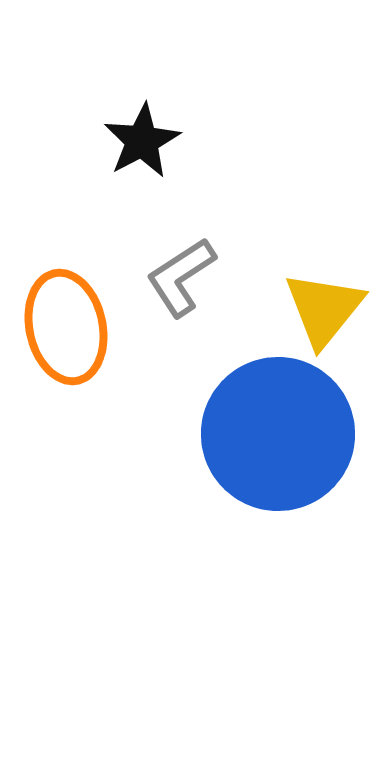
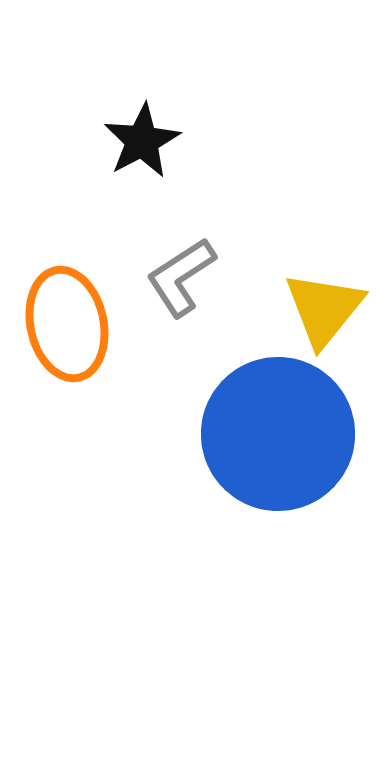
orange ellipse: moved 1 px right, 3 px up
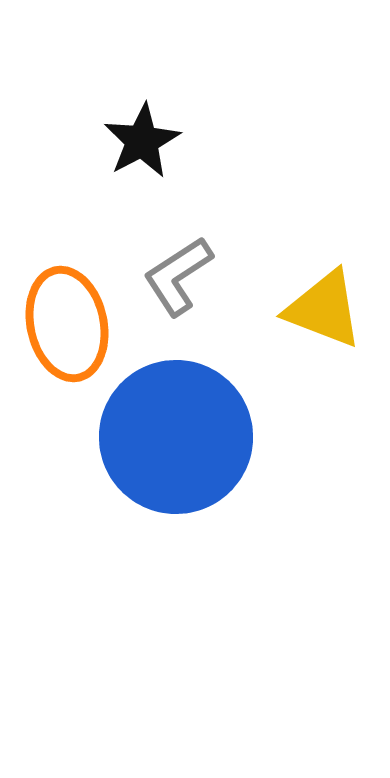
gray L-shape: moved 3 px left, 1 px up
yellow triangle: rotated 48 degrees counterclockwise
blue circle: moved 102 px left, 3 px down
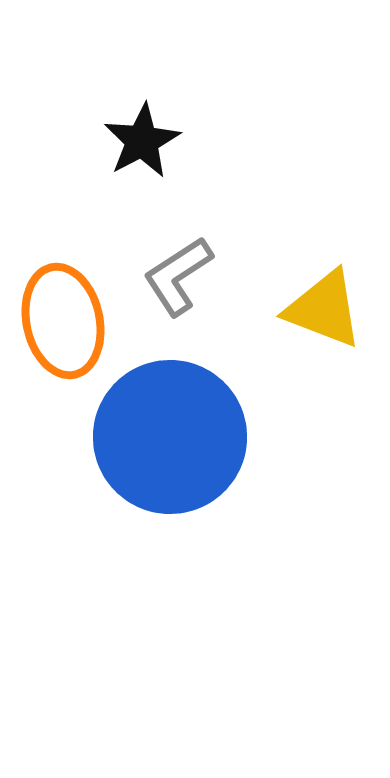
orange ellipse: moved 4 px left, 3 px up
blue circle: moved 6 px left
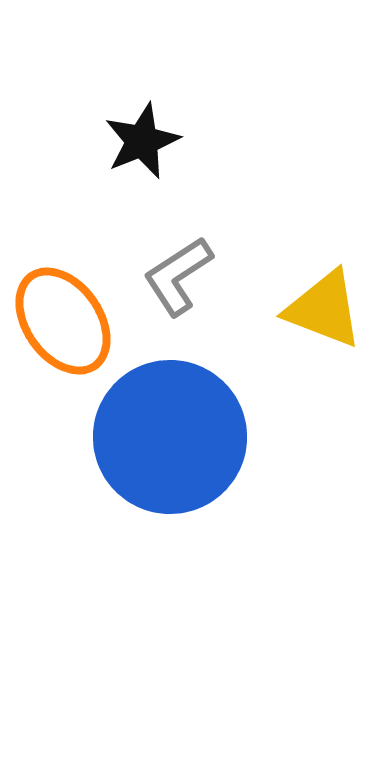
black star: rotated 6 degrees clockwise
orange ellipse: rotated 23 degrees counterclockwise
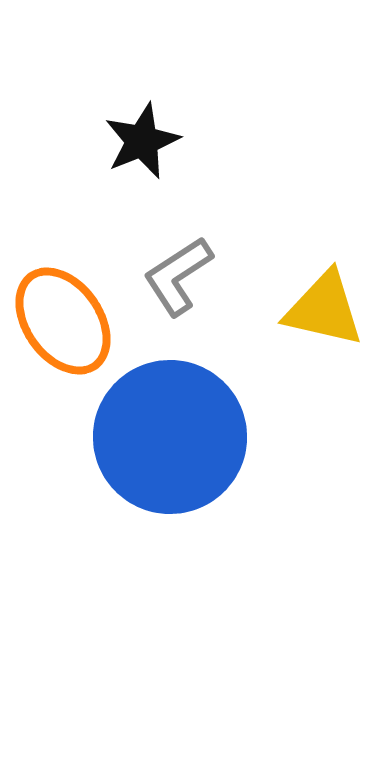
yellow triangle: rotated 8 degrees counterclockwise
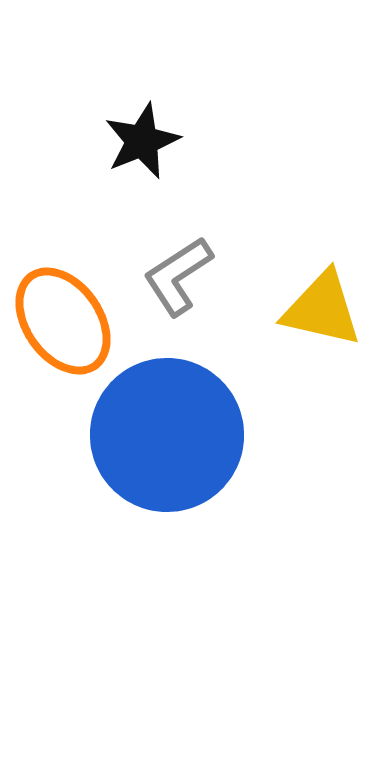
yellow triangle: moved 2 px left
blue circle: moved 3 px left, 2 px up
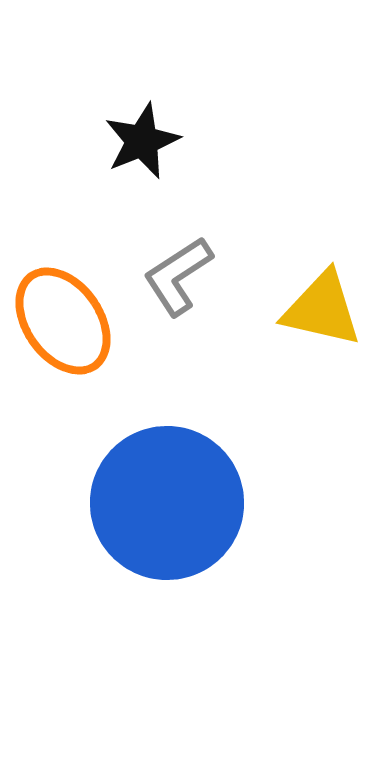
blue circle: moved 68 px down
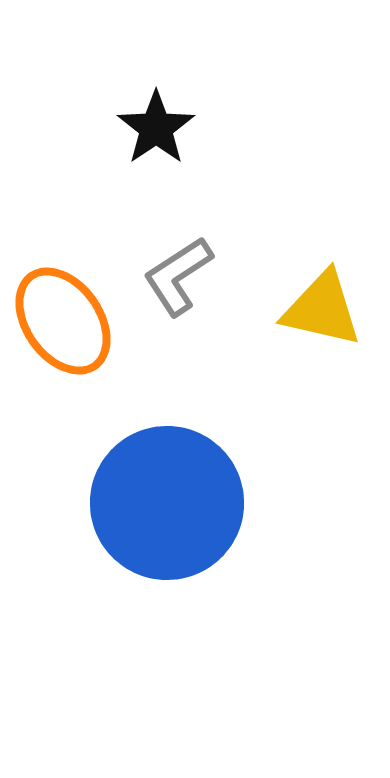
black star: moved 14 px right, 13 px up; rotated 12 degrees counterclockwise
